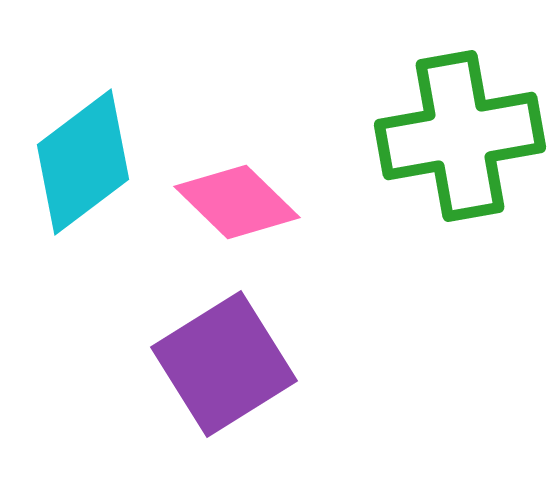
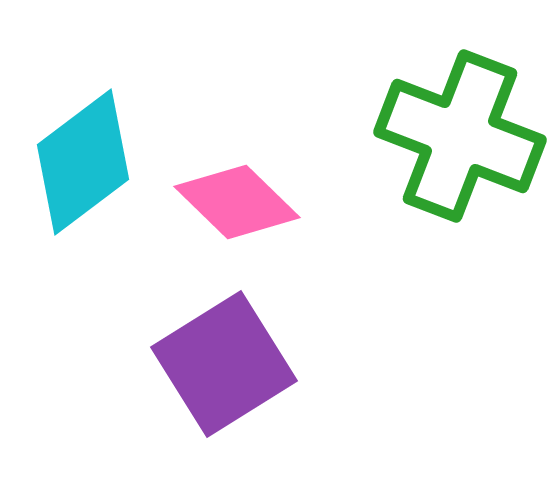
green cross: rotated 31 degrees clockwise
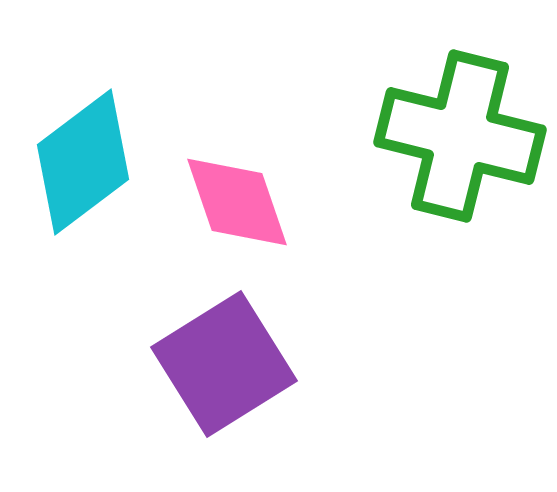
green cross: rotated 7 degrees counterclockwise
pink diamond: rotated 27 degrees clockwise
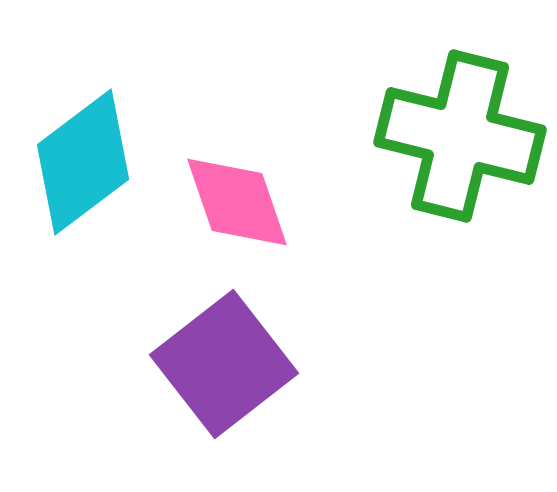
purple square: rotated 6 degrees counterclockwise
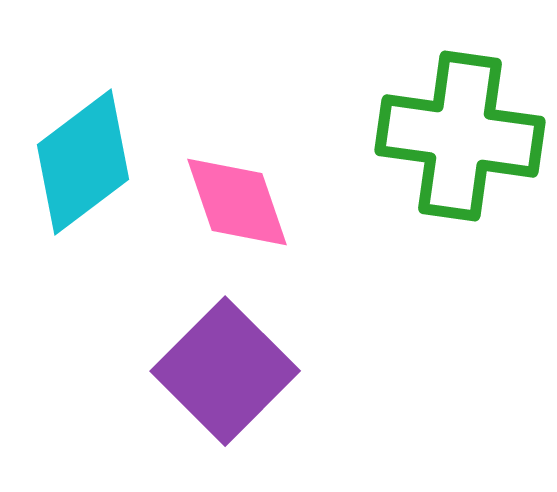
green cross: rotated 6 degrees counterclockwise
purple square: moved 1 px right, 7 px down; rotated 7 degrees counterclockwise
